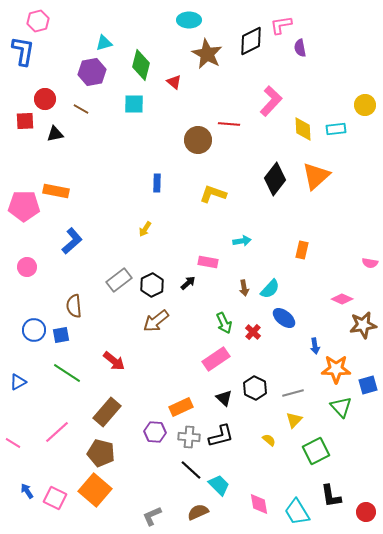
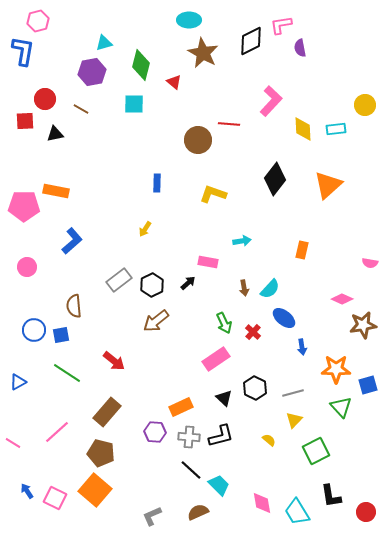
brown star at (207, 54): moved 4 px left, 1 px up
orange triangle at (316, 176): moved 12 px right, 9 px down
blue arrow at (315, 346): moved 13 px left, 1 px down
pink diamond at (259, 504): moved 3 px right, 1 px up
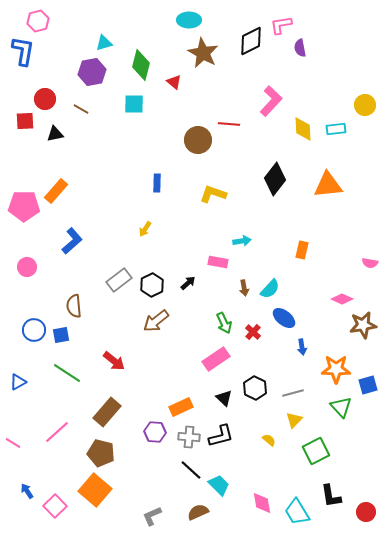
orange triangle at (328, 185): rotated 36 degrees clockwise
orange rectangle at (56, 191): rotated 60 degrees counterclockwise
pink rectangle at (208, 262): moved 10 px right
pink square at (55, 498): moved 8 px down; rotated 20 degrees clockwise
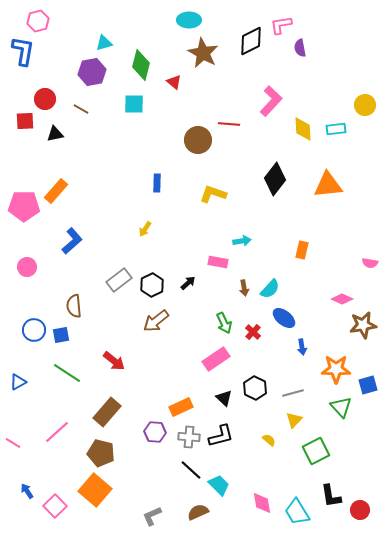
red circle at (366, 512): moved 6 px left, 2 px up
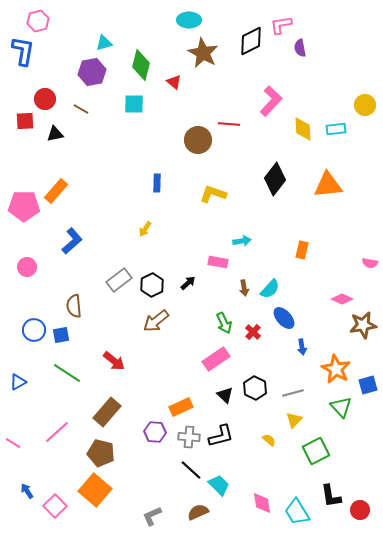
blue ellipse at (284, 318): rotated 10 degrees clockwise
orange star at (336, 369): rotated 28 degrees clockwise
black triangle at (224, 398): moved 1 px right, 3 px up
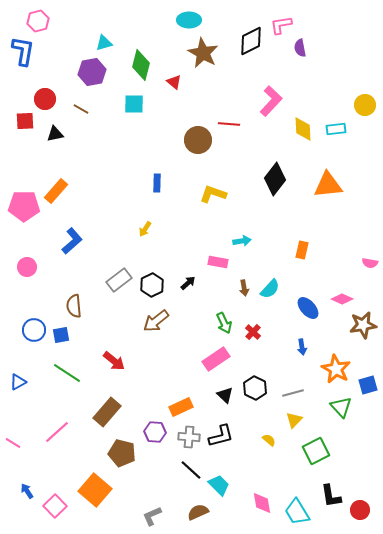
blue ellipse at (284, 318): moved 24 px right, 10 px up
brown pentagon at (101, 453): moved 21 px right
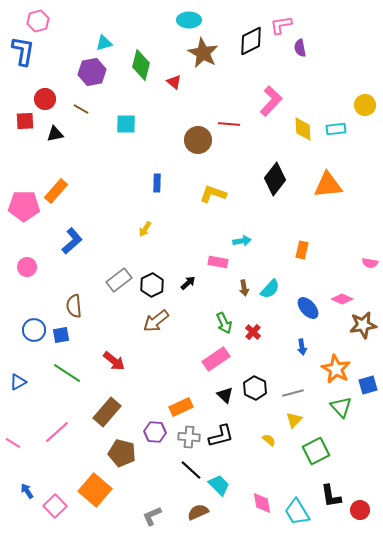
cyan square at (134, 104): moved 8 px left, 20 px down
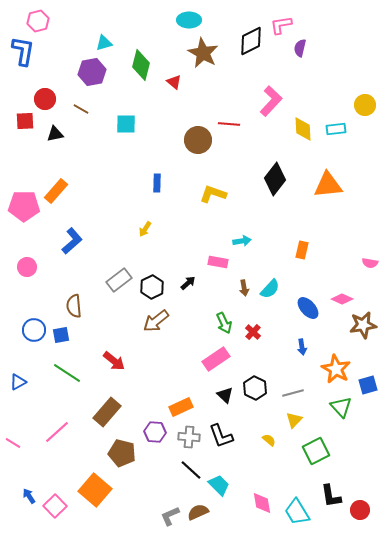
purple semicircle at (300, 48): rotated 24 degrees clockwise
black hexagon at (152, 285): moved 2 px down
black L-shape at (221, 436): rotated 84 degrees clockwise
blue arrow at (27, 491): moved 2 px right, 5 px down
gray L-shape at (152, 516): moved 18 px right
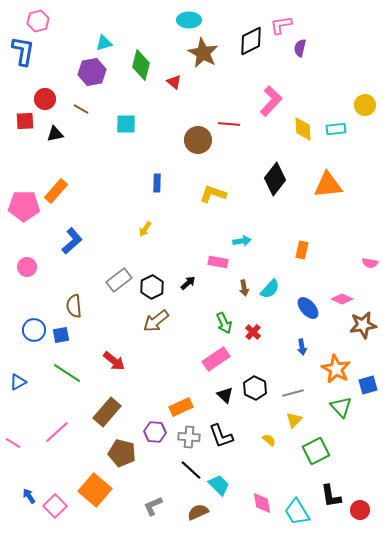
gray L-shape at (170, 516): moved 17 px left, 10 px up
